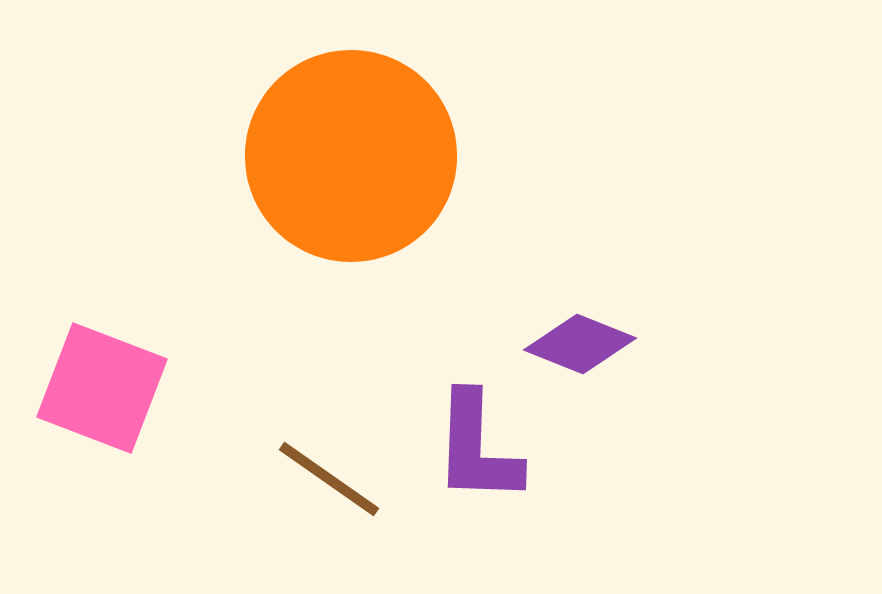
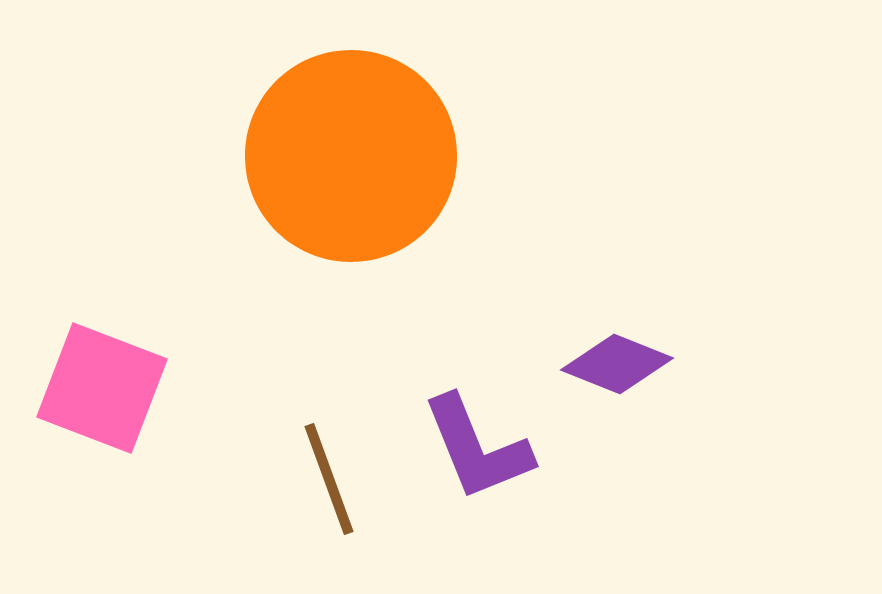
purple diamond: moved 37 px right, 20 px down
purple L-shape: rotated 24 degrees counterclockwise
brown line: rotated 35 degrees clockwise
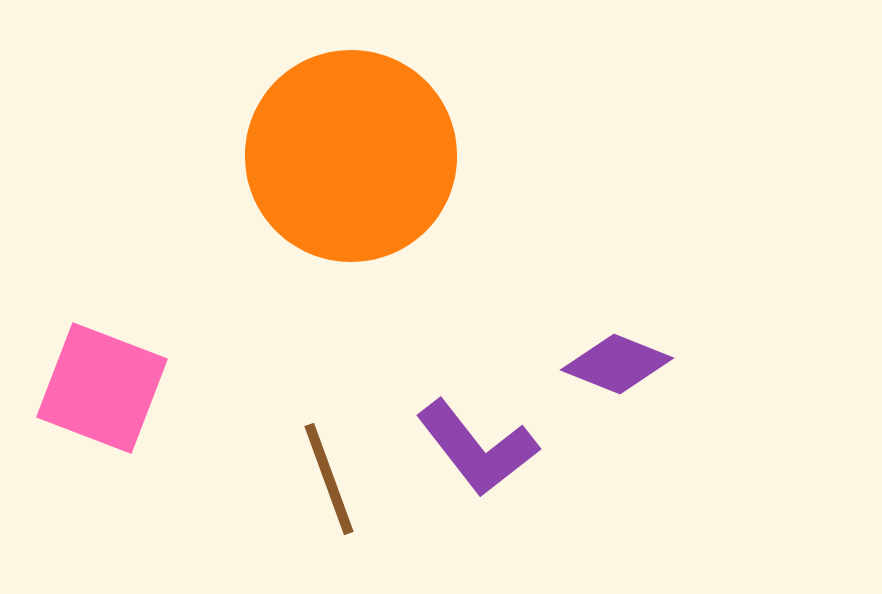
purple L-shape: rotated 16 degrees counterclockwise
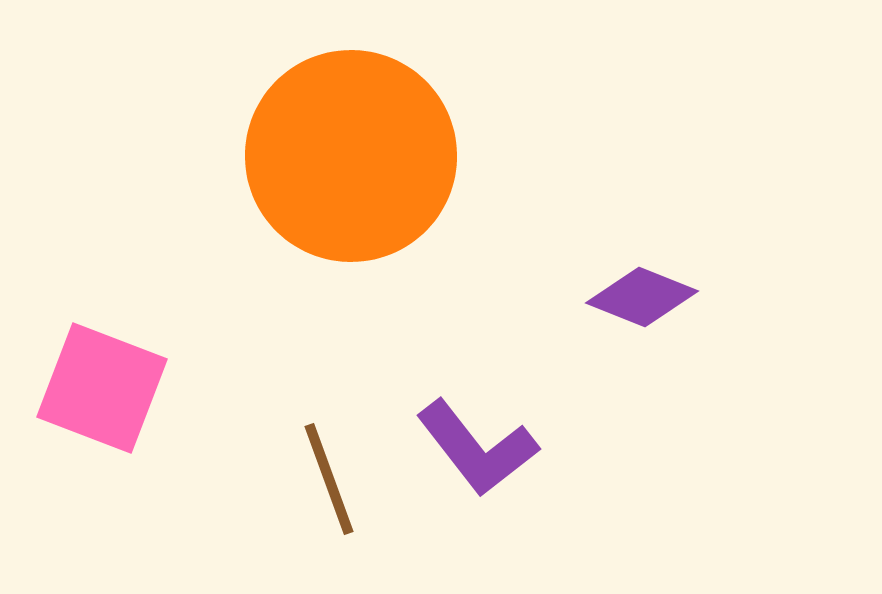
purple diamond: moved 25 px right, 67 px up
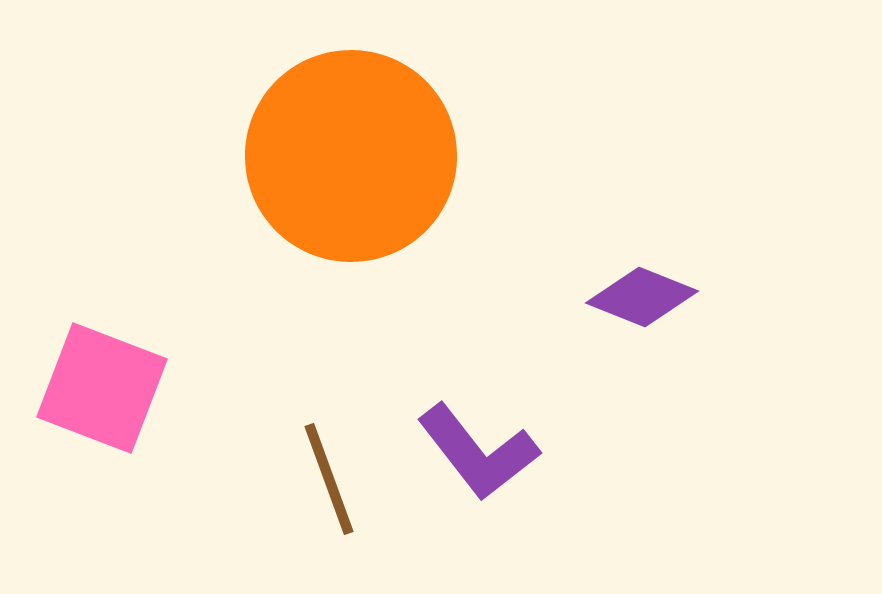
purple L-shape: moved 1 px right, 4 px down
